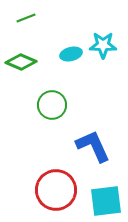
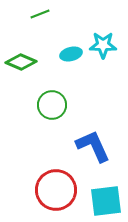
green line: moved 14 px right, 4 px up
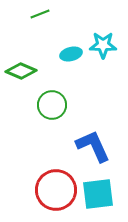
green diamond: moved 9 px down
cyan square: moved 8 px left, 7 px up
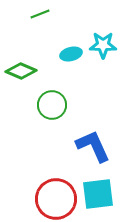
red circle: moved 9 px down
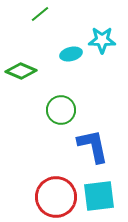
green line: rotated 18 degrees counterclockwise
cyan star: moved 1 px left, 5 px up
green circle: moved 9 px right, 5 px down
blue L-shape: rotated 12 degrees clockwise
cyan square: moved 1 px right, 2 px down
red circle: moved 2 px up
